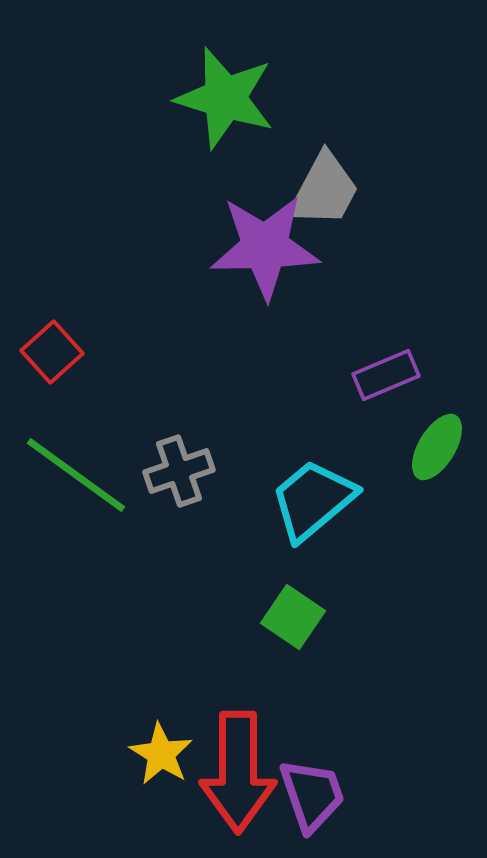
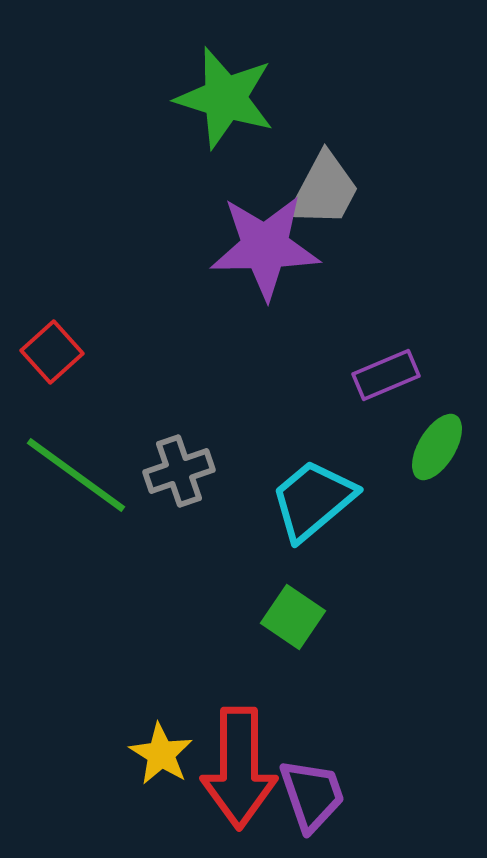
red arrow: moved 1 px right, 4 px up
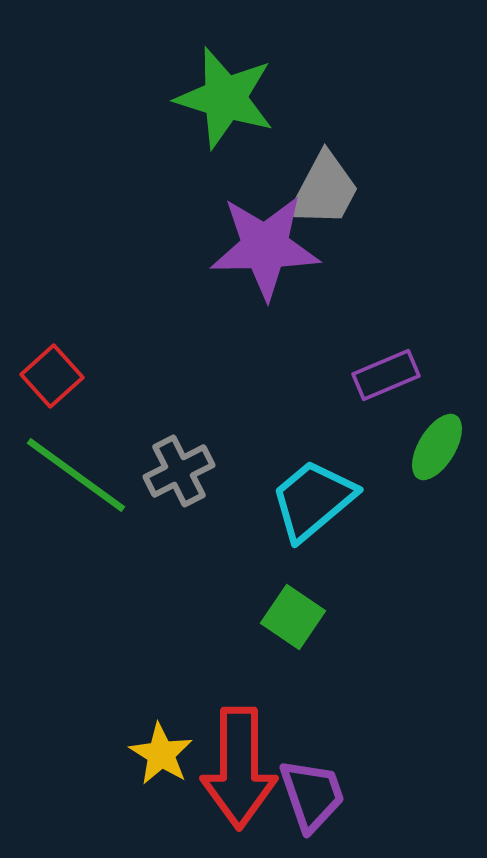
red square: moved 24 px down
gray cross: rotated 8 degrees counterclockwise
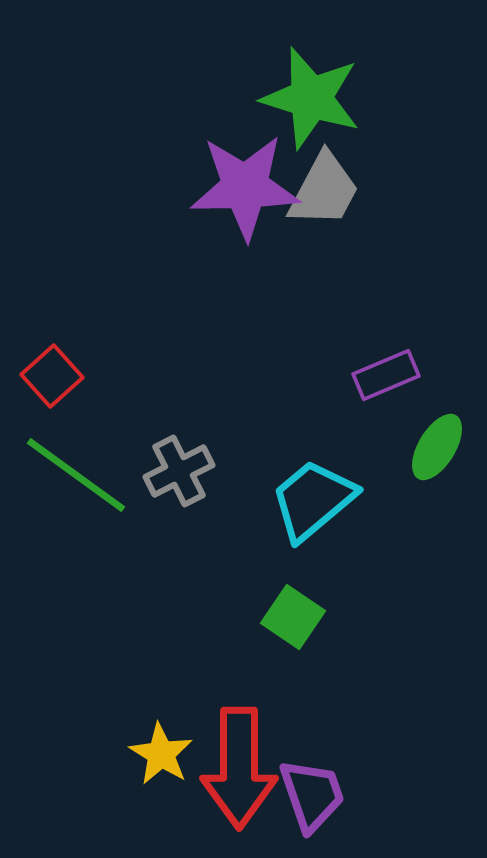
green star: moved 86 px right
purple star: moved 20 px left, 60 px up
